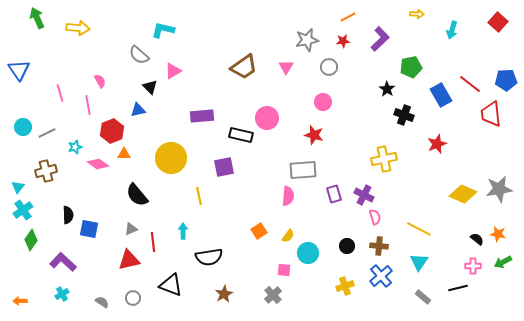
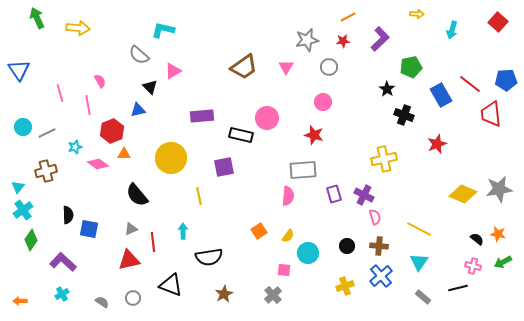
pink cross at (473, 266): rotated 14 degrees clockwise
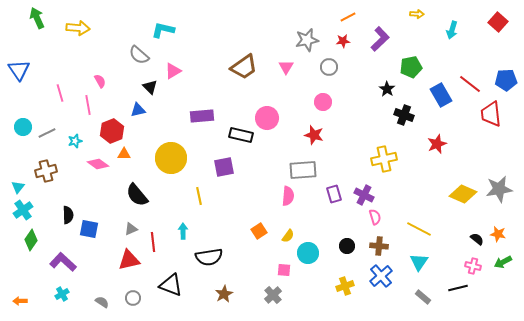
cyan star at (75, 147): moved 6 px up
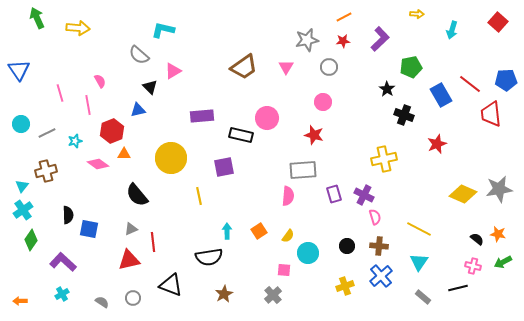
orange line at (348, 17): moved 4 px left
cyan circle at (23, 127): moved 2 px left, 3 px up
cyan triangle at (18, 187): moved 4 px right, 1 px up
cyan arrow at (183, 231): moved 44 px right
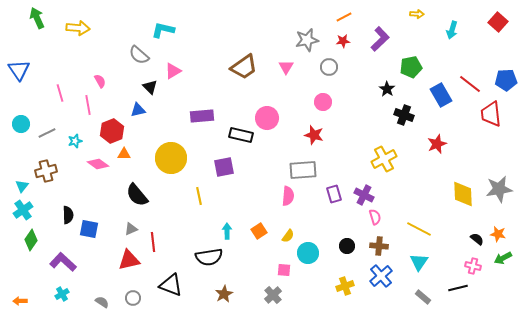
yellow cross at (384, 159): rotated 15 degrees counterclockwise
yellow diamond at (463, 194): rotated 64 degrees clockwise
green arrow at (503, 262): moved 4 px up
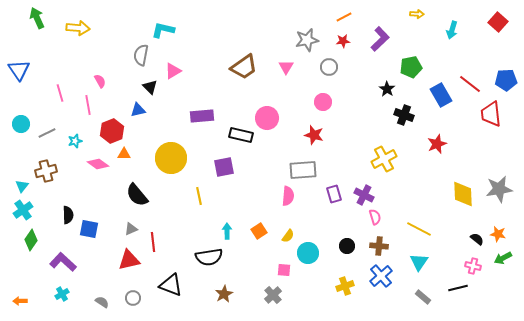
gray semicircle at (139, 55): moved 2 px right; rotated 60 degrees clockwise
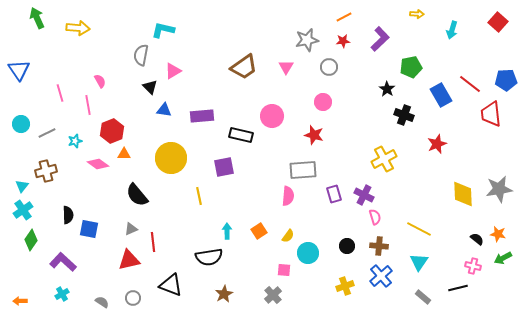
blue triangle at (138, 110): moved 26 px right; rotated 21 degrees clockwise
pink circle at (267, 118): moved 5 px right, 2 px up
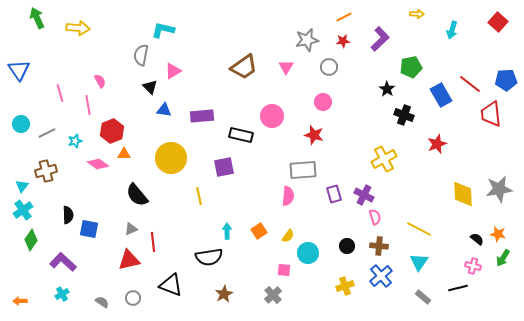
green arrow at (503, 258): rotated 30 degrees counterclockwise
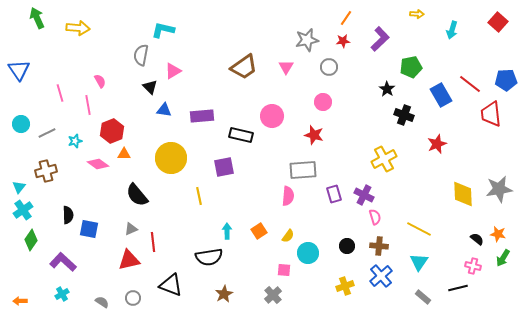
orange line at (344, 17): moved 2 px right, 1 px down; rotated 28 degrees counterclockwise
cyan triangle at (22, 186): moved 3 px left, 1 px down
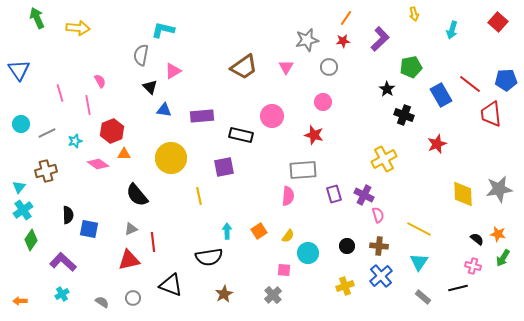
yellow arrow at (417, 14): moved 3 px left; rotated 72 degrees clockwise
pink semicircle at (375, 217): moved 3 px right, 2 px up
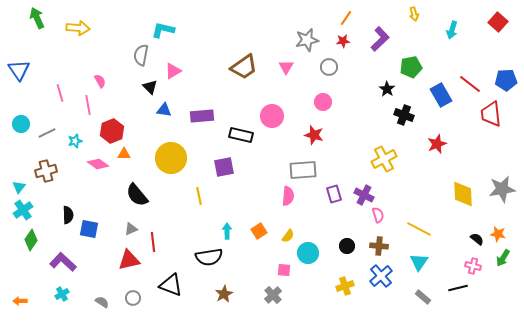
gray star at (499, 189): moved 3 px right
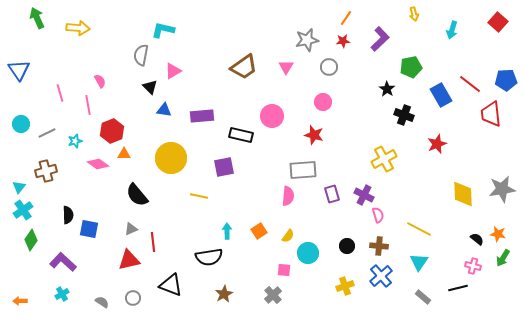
purple rectangle at (334, 194): moved 2 px left
yellow line at (199, 196): rotated 66 degrees counterclockwise
